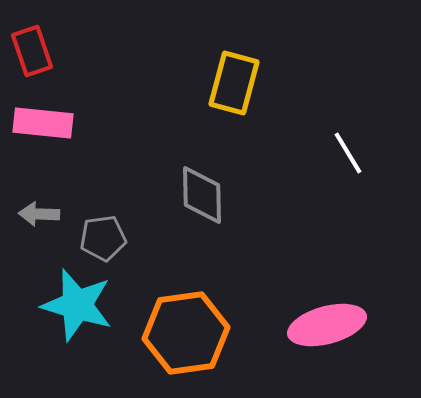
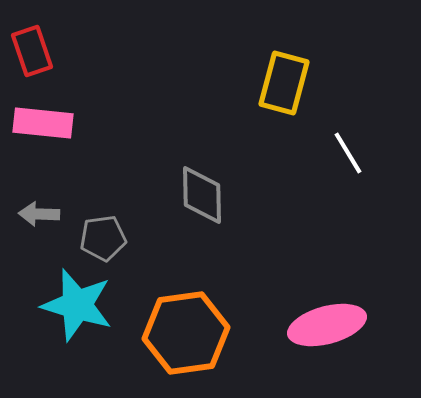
yellow rectangle: moved 50 px right
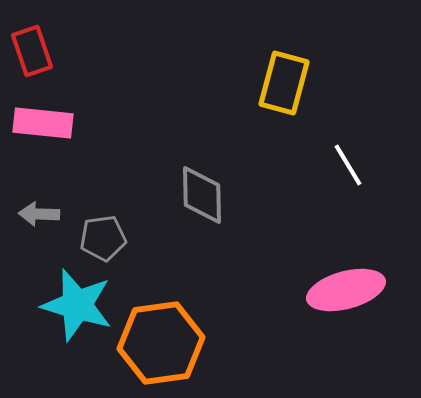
white line: moved 12 px down
pink ellipse: moved 19 px right, 35 px up
orange hexagon: moved 25 px left, 10 px down
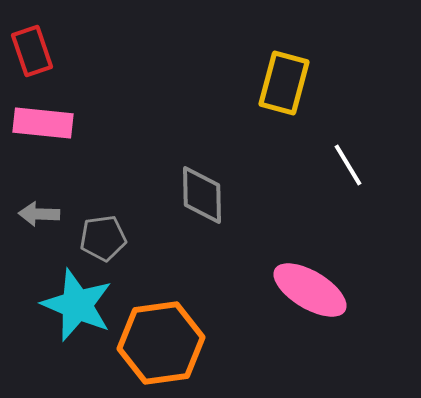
pink ellipse: moved 36 px left; rotated 46 degrees clockwise
cyan star: rotated 6 degrees clockwise
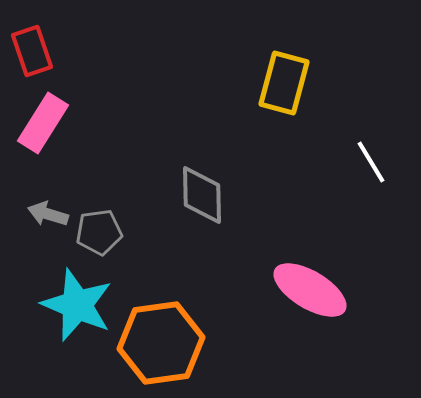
pink rectangle: rotated 64 degrees counterclockwise
white line: moved 23 px right, 3 px up
gray arrow: moved 9 px right; rotated 15 degrees clockwise
gray pentagon: moved 4 px left, 6 px up
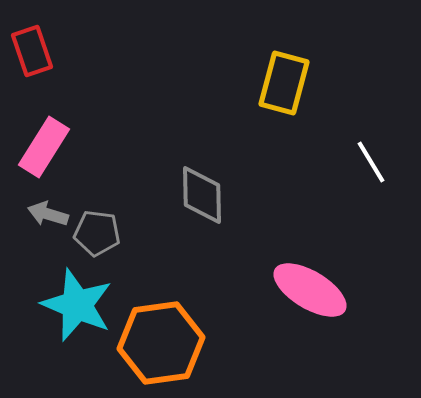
pink rectangle: moved 1 px right, 24 px down
gray pentagon: moved 2 px left, 1 px down; rotated 15 degrees clockwise
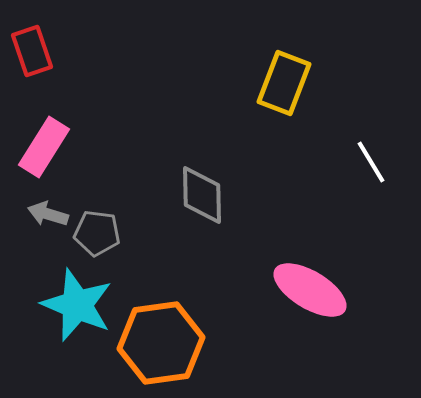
yellow rectangle: rotated 6 degrees clockwise
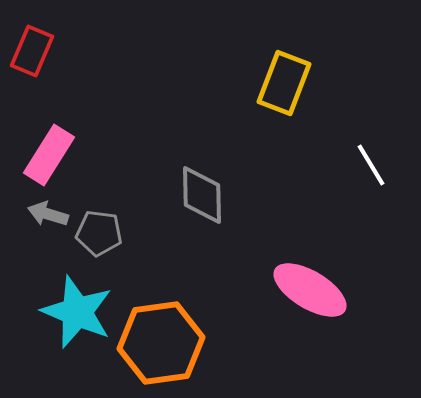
red rectangle: rotated 42 degrees clockwise
pink rectangle: moved 5 px right, 8 px down
white line: moved 3 px down
gray pentagon: moved 2 px right
cyan star: moved 7 px down
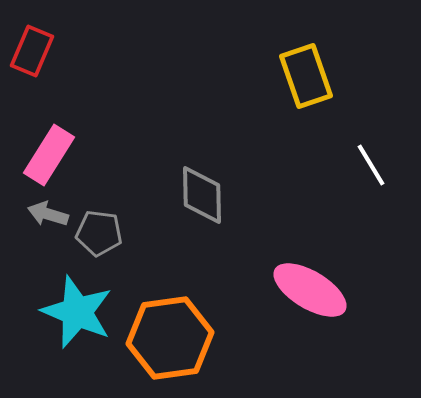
yellow rectangle: moved 22 px right, 7 px up; rotated 40 degrees counterclockwise
orange hexagon: moved 9 px right, 5 px up
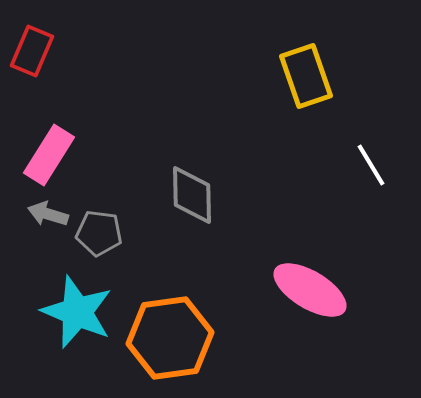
gray diamond: moved 10 px left
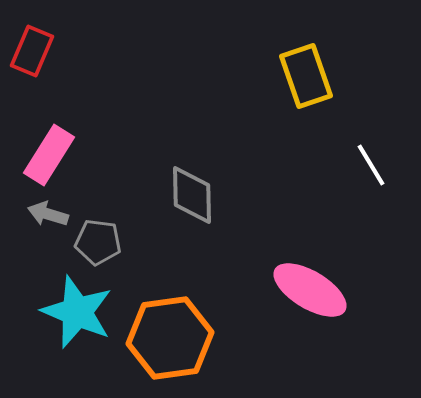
gray pentagon: moved 1 px left, 9 px down
